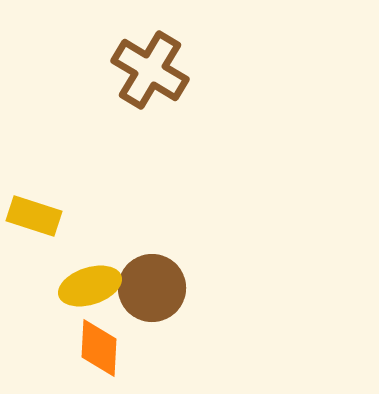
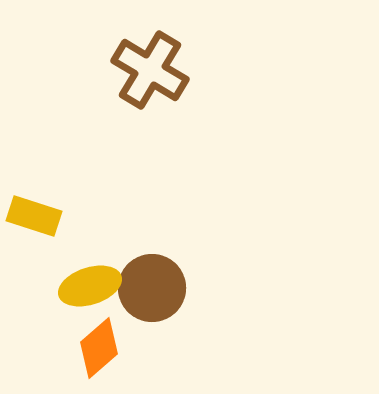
orange diamond: rotated 46 degrees clockwise
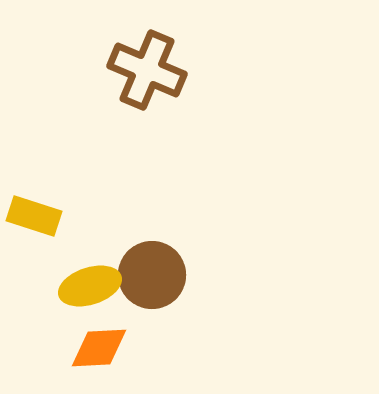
brown cross: moved 3 px left; rotated 8 degrees counterclockwise
brown circle: moved 13 px up
orange diamond: rotated 38 degrees clockwise
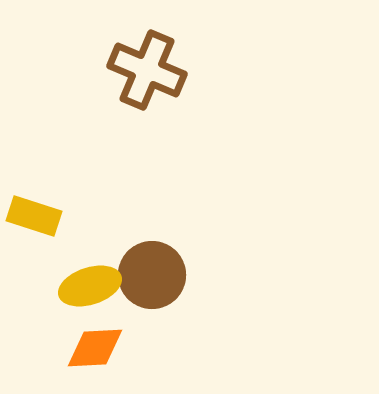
orange diamond: moved 4 px left
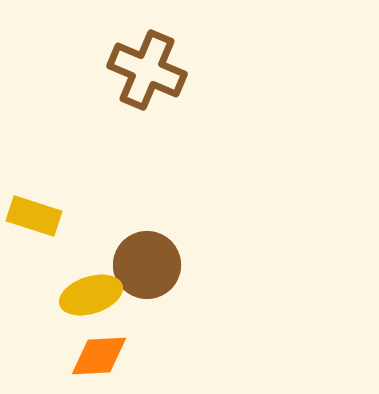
brown circle: moved 5 px left, 10 px up
yellow ellipse: moved 1 px right, 9 px down
orange diamond: moved 4 px right, 8 px down
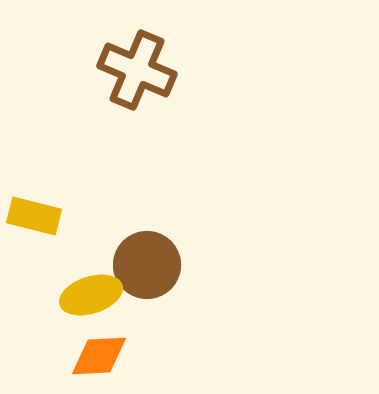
brown cross: moved 10 px left
yellow rectangle: rotated 4 degrees counterclockwise
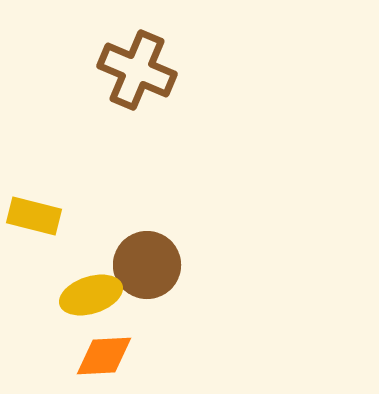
orange diamond: moved 5 px right
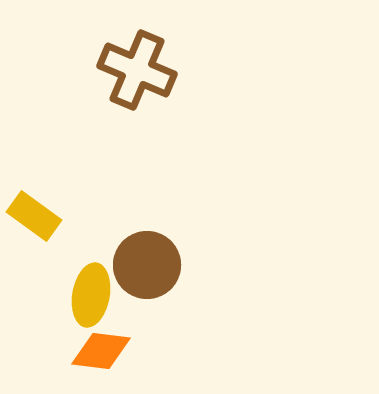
yellow rectangle: rotated 22 degrees clockwise
yellow ellipse: rotated 62 degrees counterclockwise
orange diamond: moved 3 px left, 5 px up; rotated 10 degrees clockwise
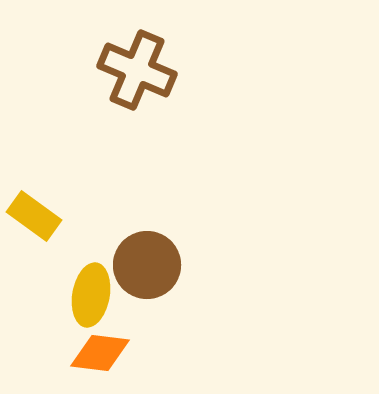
orange diamond: moved 1 px left, 2 px down
